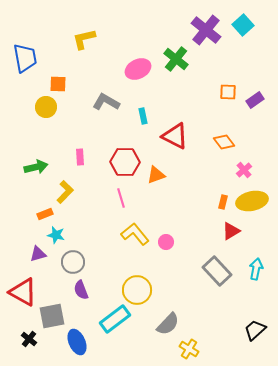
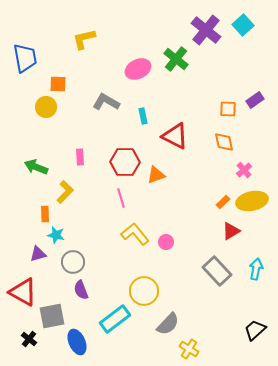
orange square at (228, 92): moved 17 px down
orange diamond at (224, 142): rotated 25 degrees clockwise
green arrow at (36, 167): rotated 145 degrees counterclockwise
orange rectangle at (223, 202): rotated 32 degrees clockwise
orange rectangle at (45, 214): rotated 70 degrees counterclockwise
yellow circle at (137, 290): moved 7 px right, 1 px down
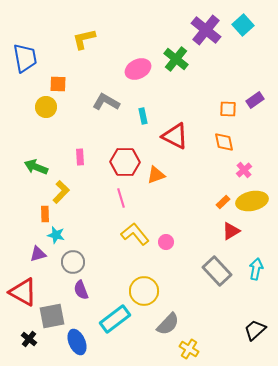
yellow L-shape at (65, 192): moved 4 px left
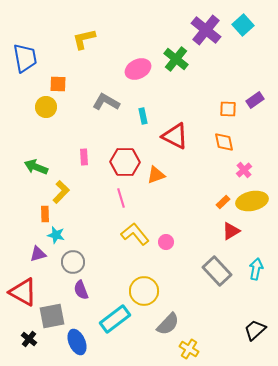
pink rectangle at (80, 157): moved 4 px right
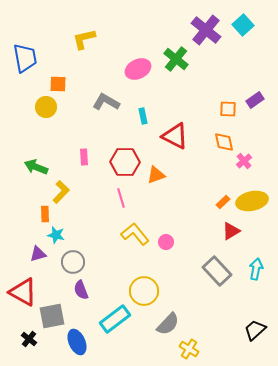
pink cross at (244, 170): moved 9 px up
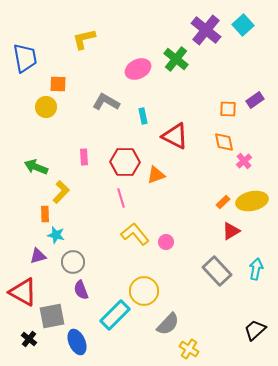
purple triangle at (38, 254): moved 2 px down
cyan rectangle at (115, 319): moved 4 px up; rotated 8 degrees counterclockwise
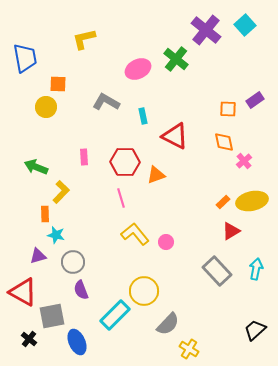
cyan square at (243, 25): moved 2 px right
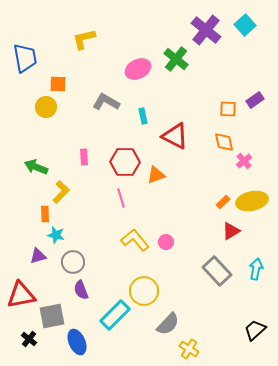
yellow L-shape at (135, 234): moved 6 px down
red triangle at (23, 292): moved 2 px left, 3 px down; rotated 40 degrees counterclockwise
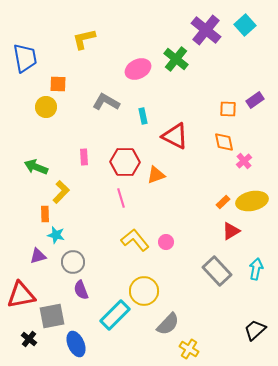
blue ellipse at (77, 342): moved 1 px left, 2 px down
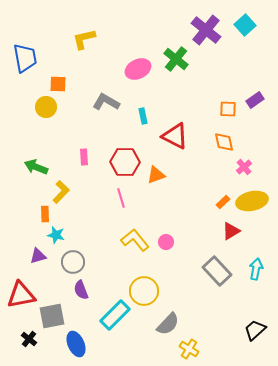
pink cross at (244, 161): moved 6 px down
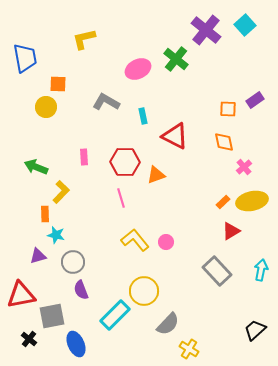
cyan arrow at (256, 269): moved 5 px right, 1 px down
